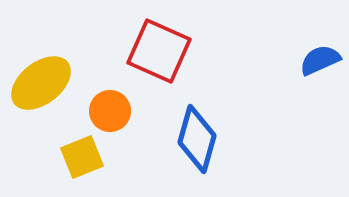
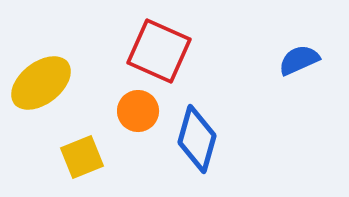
blue semicircle: moved 21 px left
orange circle: moved 28 px right
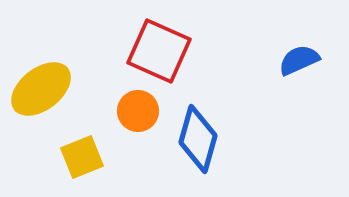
yellow ellipse: moved 6 px down
blue diamond: moved 1 px right
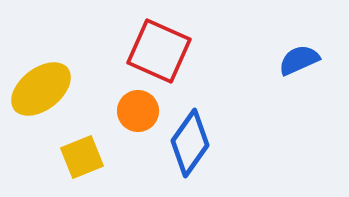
blue diamond: moved 8 px left, 4 px down; rotated 20 degrees clockwise
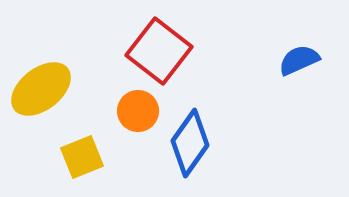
red square: rotated 14 degrees clockwise
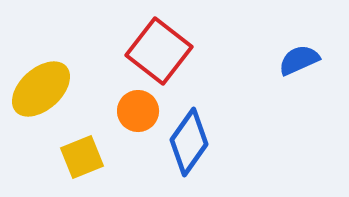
yellow ellipse: rotated 4 degrees counterclockwise
blue diamond: moved 1 px left, 1 px up
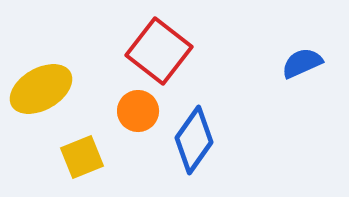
blue semicircle: moved 3 px right, 3 px down
yellow ellipse: rotated 12 degrees clockwise
blue diamond: moved 5 px right, 2 px up
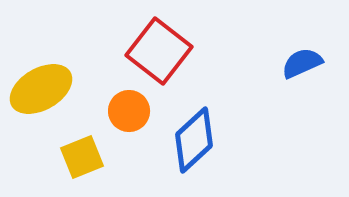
orange circle: moved 9 px left
blue diamond: rotated 12 degrees clockwise
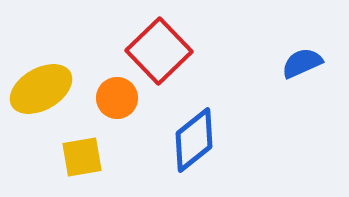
red square: rotated 8 degrees clockwise
orange circle: moved 12 px left, 13 px up
blue diamond: rotated 4 degrees clockwise
yellow square: rotated 12 degrees clockwise
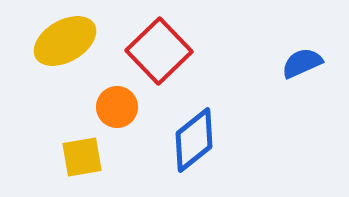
yellow ellipse: moved 24 px right, 48 px up
orange circle: moved 9 px down
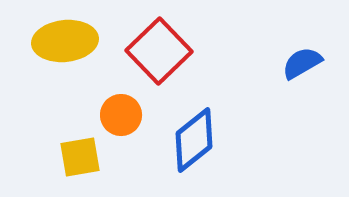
yellow ellipse: rotated 24 degrees clockwise
blue semicircle: rotated 6 degrees counterclockwise
orange circle: moved 4 px right, 8 px down
yellow square: moved 2 px left
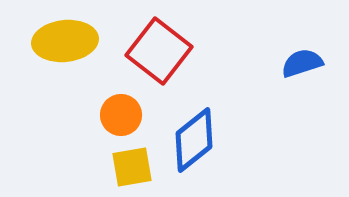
red square: rotated 8 degrees counterclockwise
blue semicircle: rotated 12 degrees clockwise
yellow square: moved 52 px right, 10 px down
